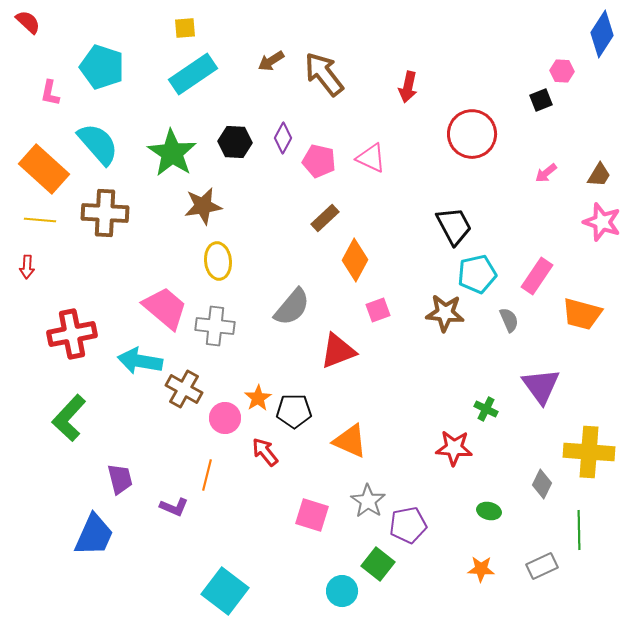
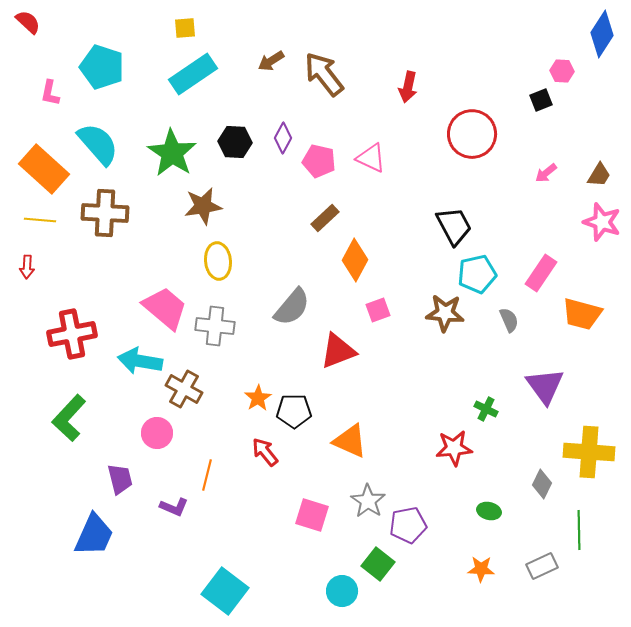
pink rectangle at (537, 276): moved 4 px right, 3 px up
purple triangle at (541, 386): moved 4 px right
pink circle at (225, 418): moved 68 px left, 15 px down
red star at (454, 448): rotated 9 degrees counterclockwise
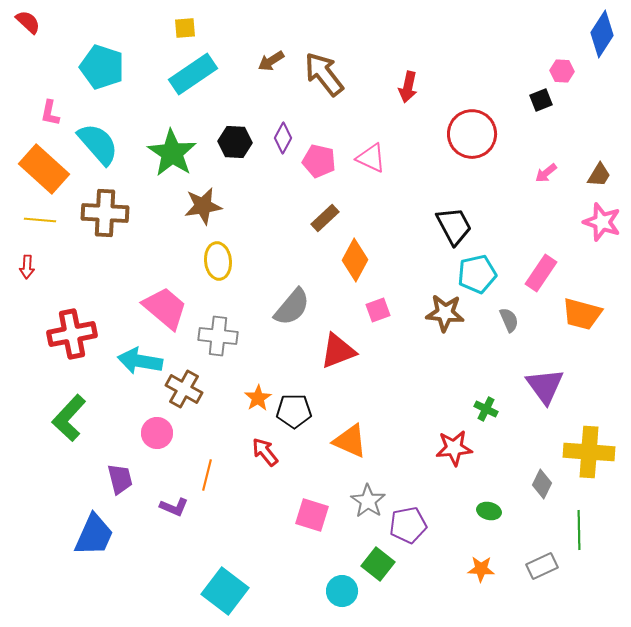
pink L-shape at (50, 93): moved 20 px down
gray cross at (215, 326): moved 3 px right, 10 px down
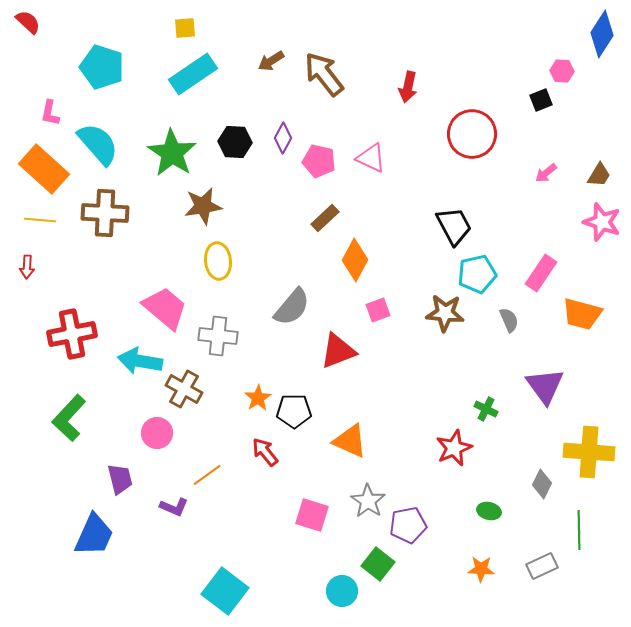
red star at (454, 448): rotated 18 degrees counterclockwise
orange line at (207, 475): rotated 40 degrees clockwise
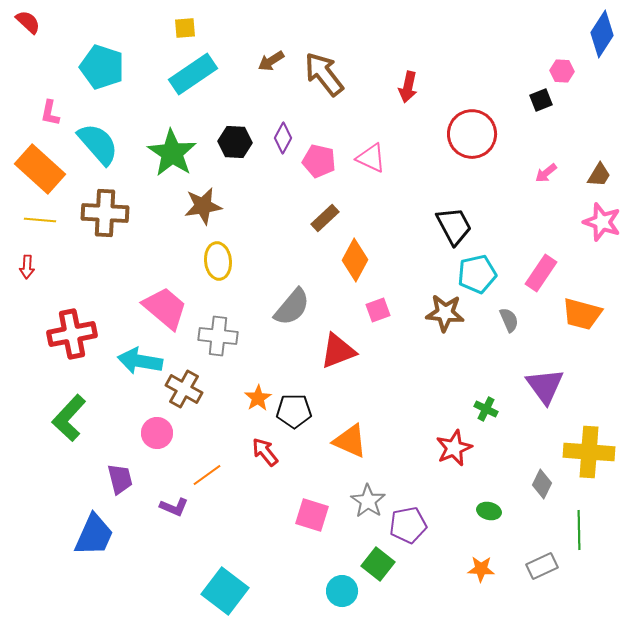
orange rectangle at (44, 169): moved 4 px left
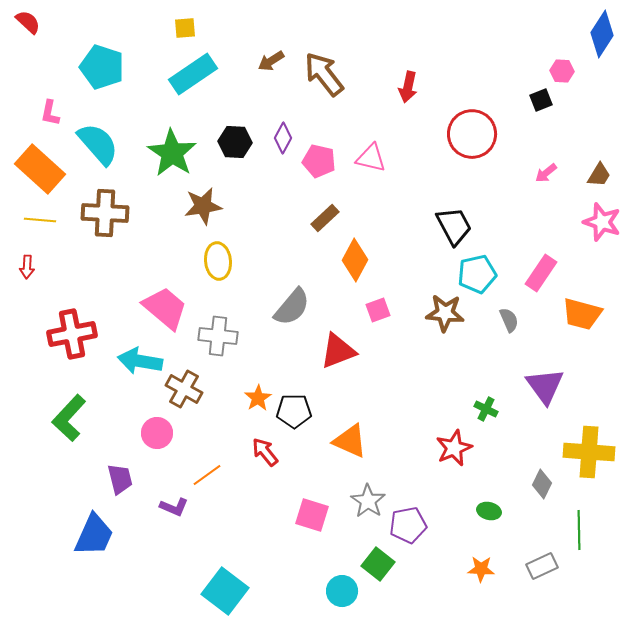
pink triangle at (371, 158): rotated 12 degrees counterclockwise
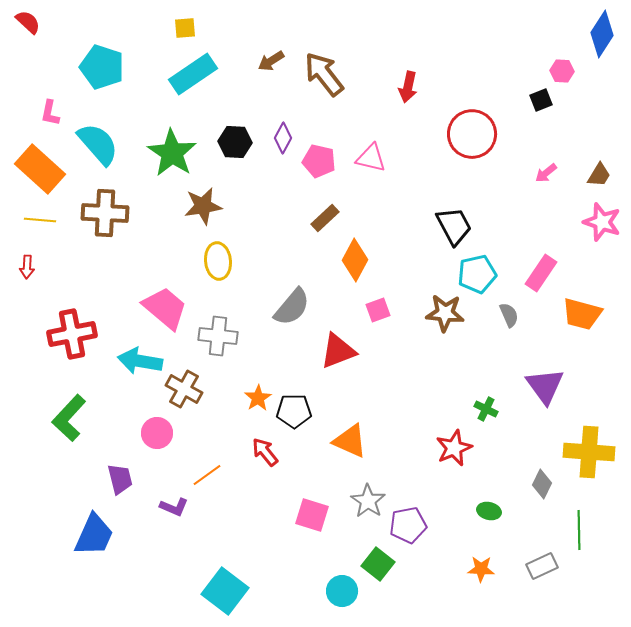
gray semicircle at (509, 320): moved 5 px up
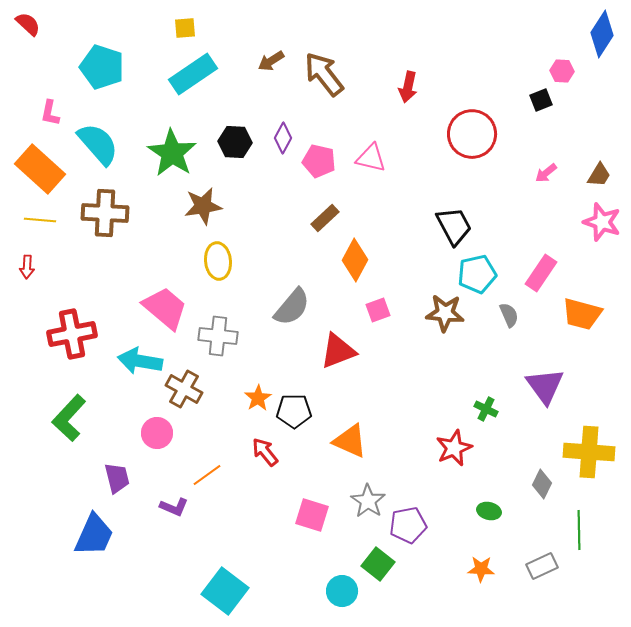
red semicircle at (28, 22): moved 2 px down
purple trapezoid at (120, 479): moved 3 px left, 1 px up
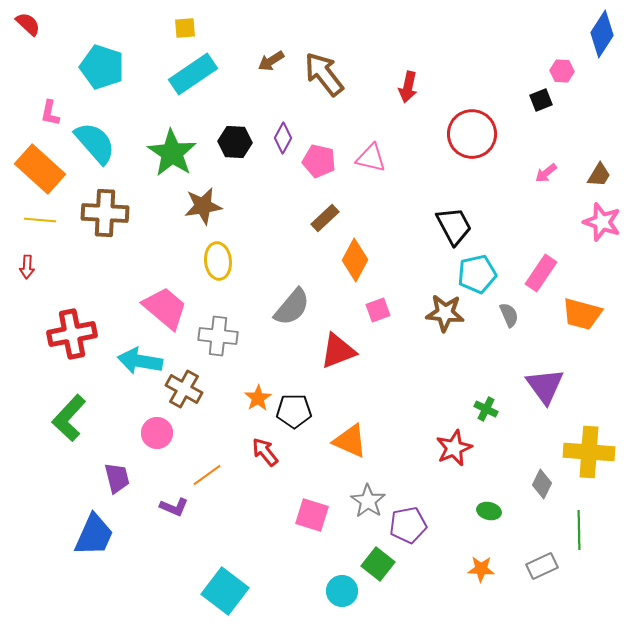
cyan semicircle at (98, 144): moved 3 px left, 1 px up
